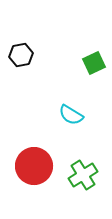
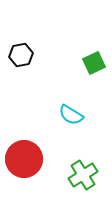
red circle: moved 10 px left, 7 px up
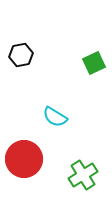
cyan semicircle: moved 16 px left, 2 px down
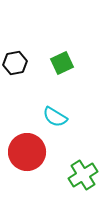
black hexagon: moved 6 px left, 8 px down
green square: moved 32 px left
red circle: moved 3 px right, 7 px up
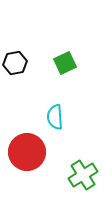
green square: moved 3 px right
cyan semicircle: rotated 55 degrees clockwise
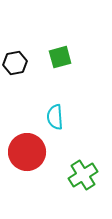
green square: moved 5 px left, 6 px up; rotated 10 degrees clockwise
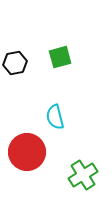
cyan semicircle: rotated 10 degrees counterclockwise
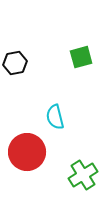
green square: moved 21 px right
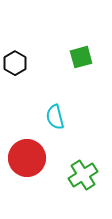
black hexagon: rotated 20 degrees counterclockwise
red circle: moved 6 px down
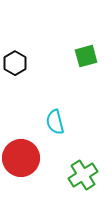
green square: moved 5 px right, 1 px up
cyan semicircle: moved 5 px down
red circle: moved 6 px left
